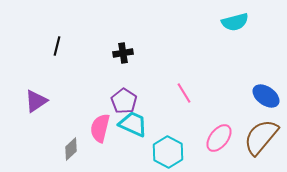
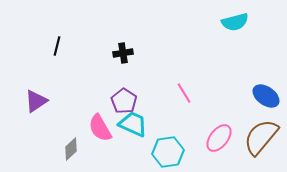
pink semicircle: rotated 44 degrees counterclockwise
cyan hexagon: rotated 24 degrees clockwise
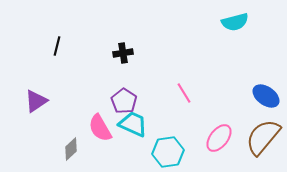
brown semicircle: moved 2 px right
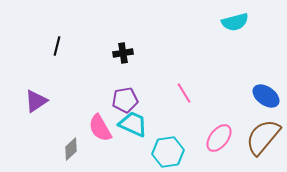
purple pentagon: moved 1 px right, 1 px up; rotated 30 degrees clockwise
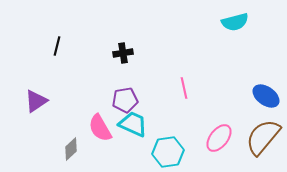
pink line: moved 5 px up; rotated 20 degrees clockwise
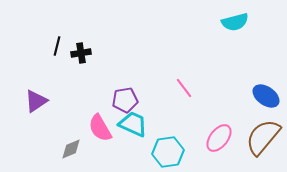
black cross: moved 42 px left
pink line: rotated 25 degrees counterclockwise
gray diamond: rotated 20 degrees clockwise
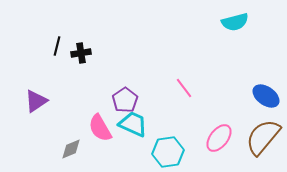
purple pentagon: rotated 25 degrees counterclockwise
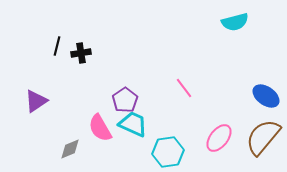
gray diamond: moved 1 px left
